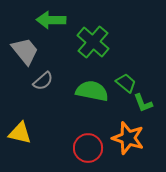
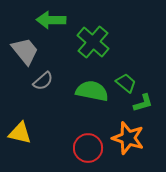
green L-shape: rotated 85 degrees counterclockwise
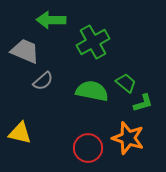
green cross: rotated 20 degrees clockwise
gray trapezoid: rotated 28 degrees counterclockwise
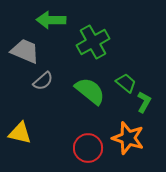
green semicircle: moved 2 px left; rotated 28 degrees clockwise
green L-shape: moved 1 px right, 1 px up; rotated 45 degrees counterclockwise
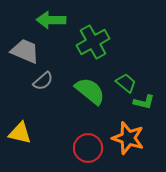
green L-shape: rotated 75 degrees clockwise
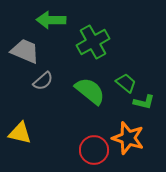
red circle: moved 6 px right, 2 px down
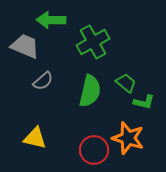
gray trapezoid: moved 5 px up
green semicircle: rotated 64 degrees clockwise
yellow triangle: moved 15 px right, 5 px down
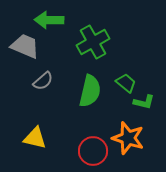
green arrow: moved 2 px left
red circle: moved 1 px left, 1 px down
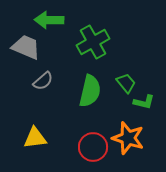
gray trapezoid: moved 1 px right, 1 px down
green trapezoid: rotated 10 degrees clockwise
yellow triangle: rotated 20 degrees counterclockwise
red circle: moved 4 px up
